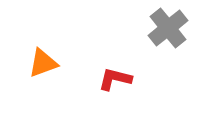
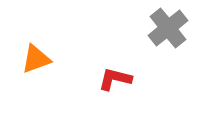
orange triangle: moved 7 px left, 4 px up
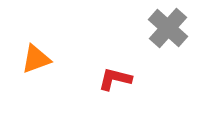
gray cross: rotated 9 degrees counterclockwise
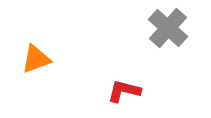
red L-shape: moved 9 px right, 12 px down
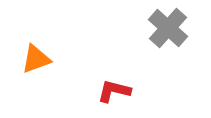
red L-shape: moved 10 px left
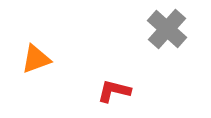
gray cross: moved 1 px left, 1 px down
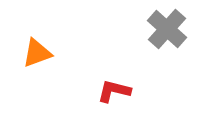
orange triangle: moved 1 px right, 6 px up
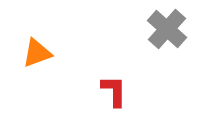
red L-shape: rotated 76 degrees clockwise
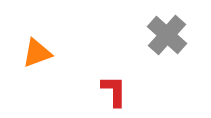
gray cross: moved 6 px down
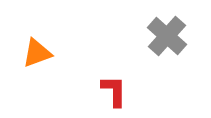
gray cross: moved 1 px down
